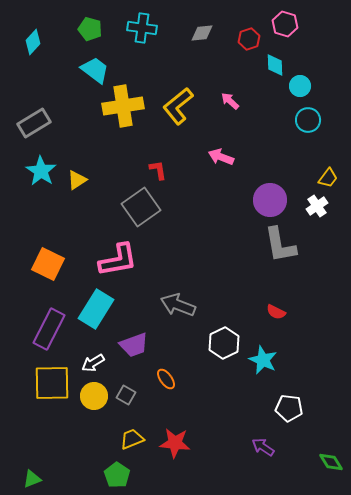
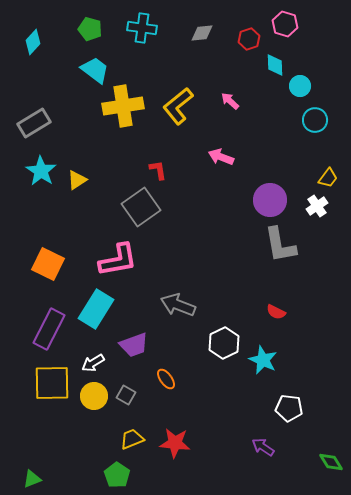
cyan circle at (308, 120): moved 7 px right
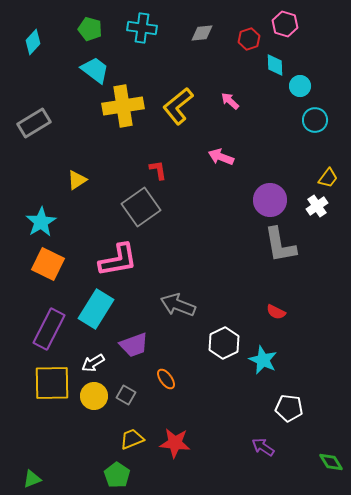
cyan star at (41, 171): moved 51 px down; rotated 8 degrees clockwise
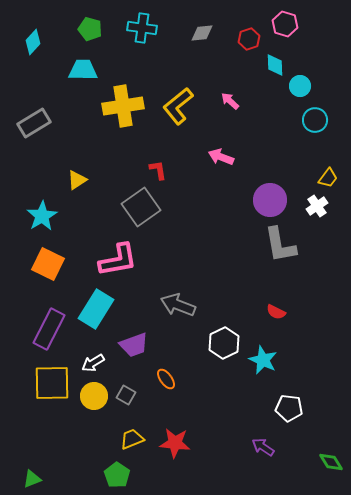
cyan trapezoid at (95, 70): moved 12 px left; rotated 36 degrees counterclockwise
cyan star at (41, 222): moved 1 px right, 6 px up
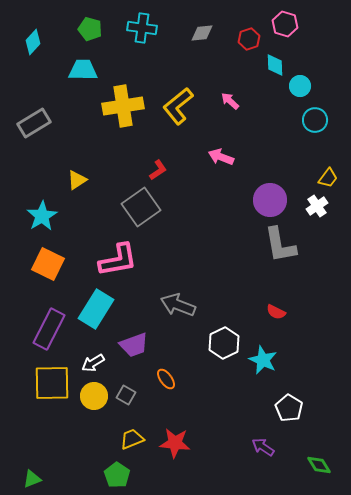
red L-shape at (158, 170): rotated 65 degrees clockwise
white pentagon at (289, 408): rotated 24 degrees clockwise
green diamond at (331, 462): moved 12 px left, 3 px down
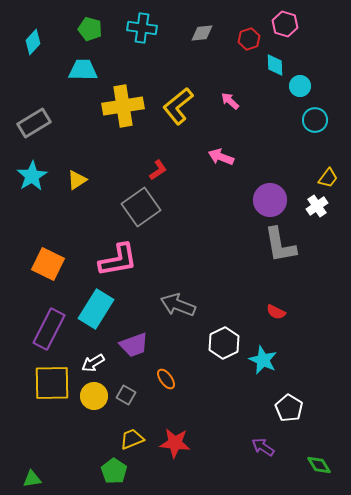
cyan star at (42, 216): moved 10 px left, 40 px up
green pentagon at (117, 475): moved 3 px left, 4 px up
green triangle at (32, 479): rotated 12 degrees clockwise
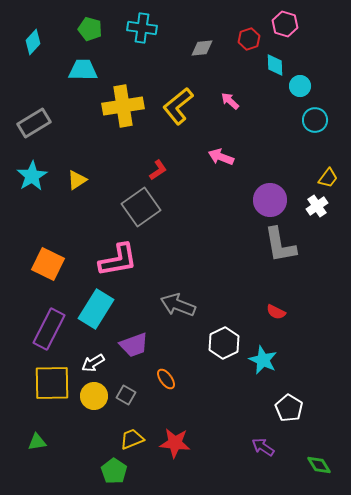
gray diamond at (202, 33): moved 15 px down
green triangle at (32, 479): moved 5 px right, 37 px up
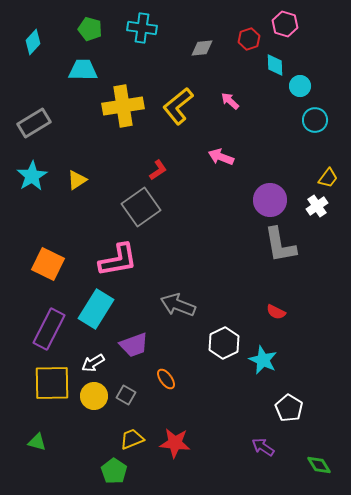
green triangle at (37, 442): rotated 24 degrees clockwise
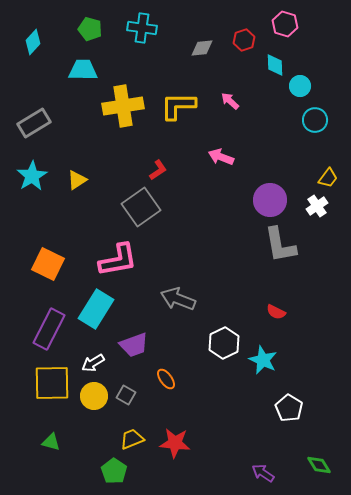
red hexagon at (249, 39): moved 5 px left, 1 px down
yellow L-shape at (178, 106): rotated 39 degrees clockwise
gray arrow at (178, 305): moved 6 px up
green triangle at (37, 442): moved 14 px right
purple arrow at (263, 447): moved 26 px down
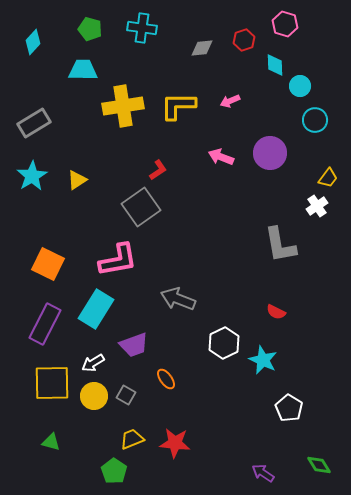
pink arrow at (230, 101): rotated 66 degrees counterclockwise
purple circle at (270, 200): moved 47 px up
purple rectangle at (49, 329): moved 4 px left, 5 px up
